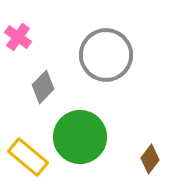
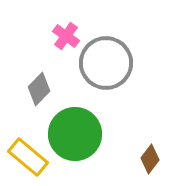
pink cross: moved 48 px right, 1 px up
gray circle: moved 8 px down
gray diamond: moved 4 px left, 2 px down
green circle: moved 5 px left, 3 px up
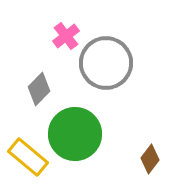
pink cross: rotated 16 degrees clockwise
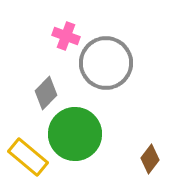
pink cross: rotated 32 degrees counterclockwise
gray diamond: moved 7 px right, 4 px down
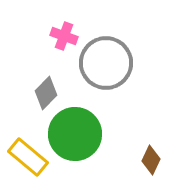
pink cross: moved 2 px left
brown diamond: moved 1 px right, 1 px down; rotated 12 degrees counterclockwise
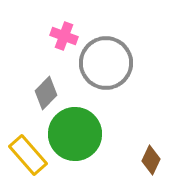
yellow rectangle: moved 2 px up; rotated 9 degrees clockwise
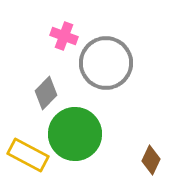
yellow rectangle: rotated 21 degrees counterclockwise
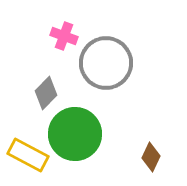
brown diamond: moved 3 px up
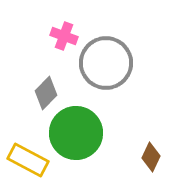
green circle: moved 1 px right, 1 px up
yellow rectangle: moved 5 px down
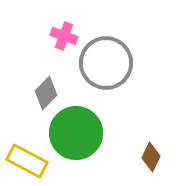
yellow rectangle: moved 1 px left, 1 px down
